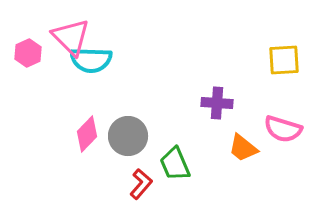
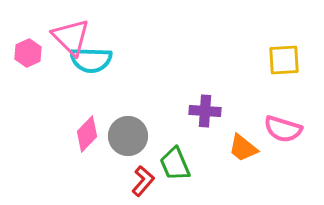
purple cross: moved 12 px left, 8 px down
red L-shape: moved 2 px right, 3 px up
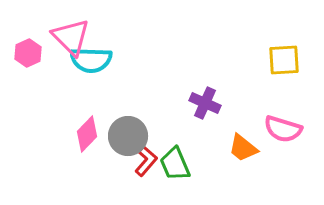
purple cross: moved 8 px up; rotated 20 degrees clockwise
red L-shape: moved 3 px right, 20 px up
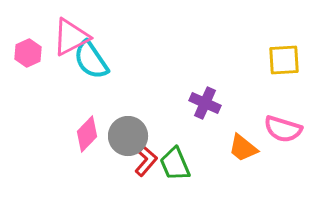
pink triangle: rotated 48 degrees clockwise
cyan semicircle: rotated 54 degrees clockwise
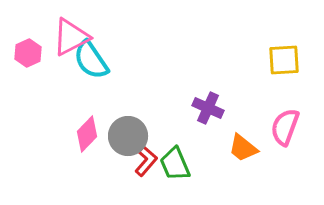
purple cross: moved 3 px right, 5 px down
pink semicircle: moved 2 px right, 2 px up; rotated 93 degrees clockwise
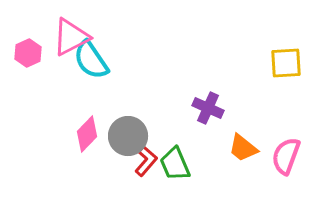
yellow square: moved 2 px right, 3 px down
pink semicircle: moved 1 px right, 29 px down
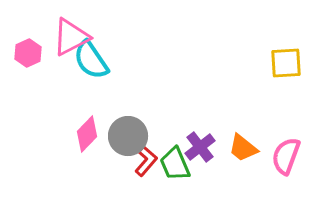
purple cross: moved 8 px left, 39 px down; rotated 28 degrees clockwise
